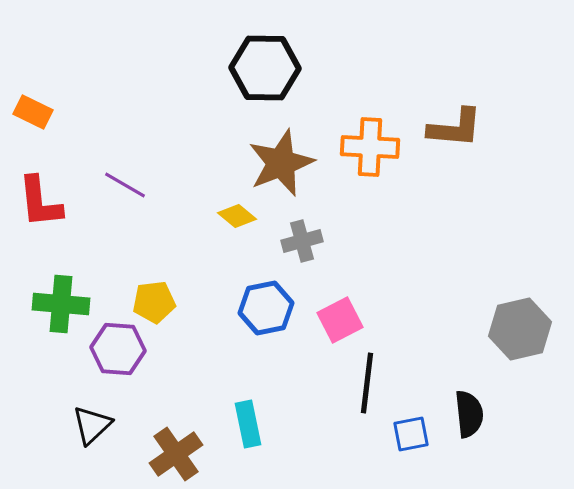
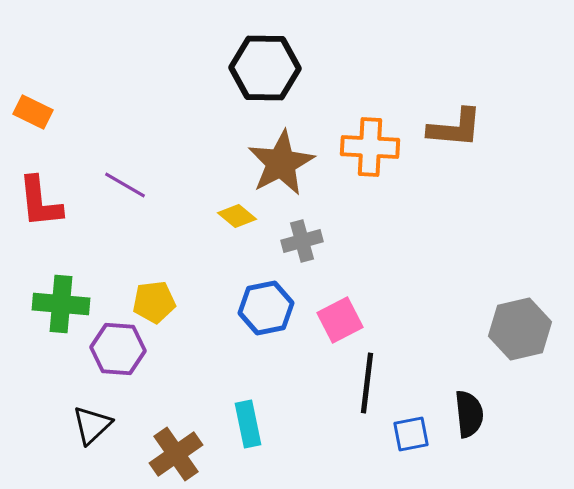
brown star: rotated 6 degrees counterclockwise
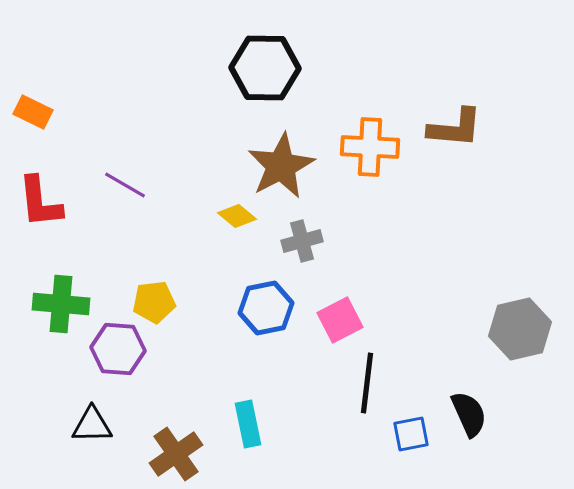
brown star: moved 3 px down
black semicircle: rotated 18 degrees counterclockwise
black triangle: rotated 42 degrees clockwise
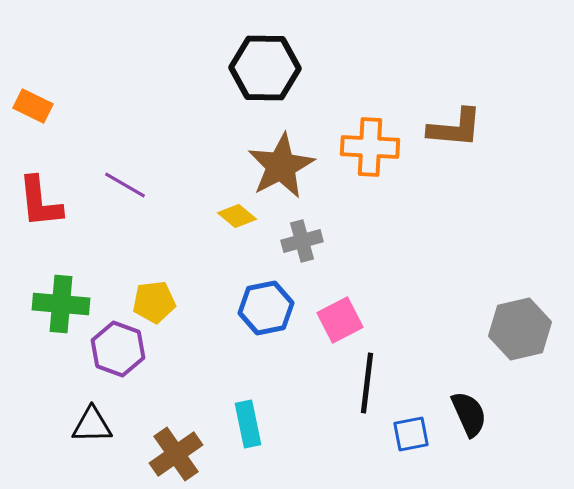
orange rectangle: moved 6 px up
purple hexagon: rotated 16 degrees clockwise
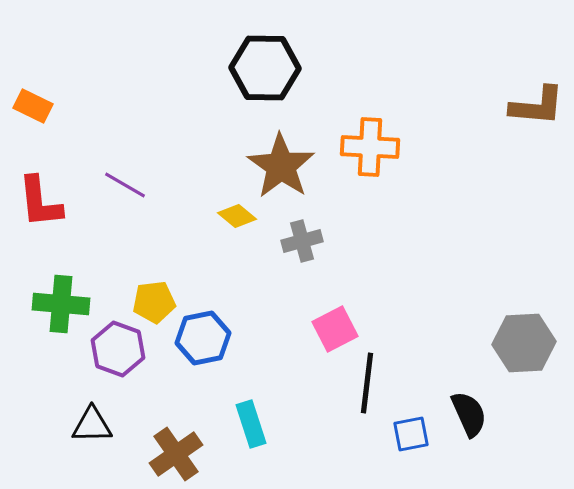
brown L-shape: moved 82 px right, 22 px up
brown star: rotated 10 degrees counterclockwise
blue hexagon: moved 63 px left, 30 px down
pink square: moved 5 px left, 9 px down
gray hexagon: moved 4 px right, 14 px down; rotated 10 degrees clockwise
cyan rectangle: moved 3 px right; rotated 6 degrees counterclockwise
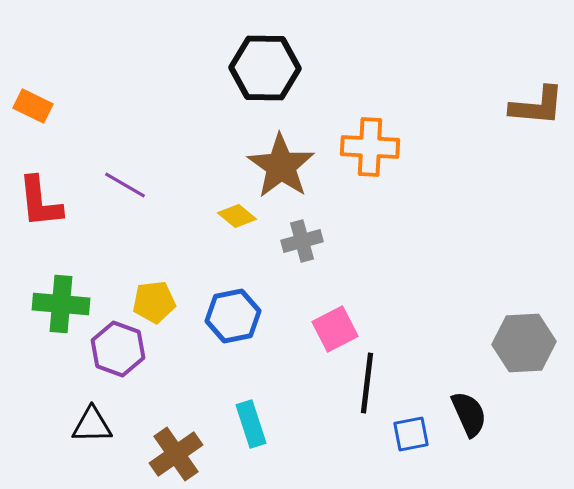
blue hexagon: moved 30 px right, 22 px up
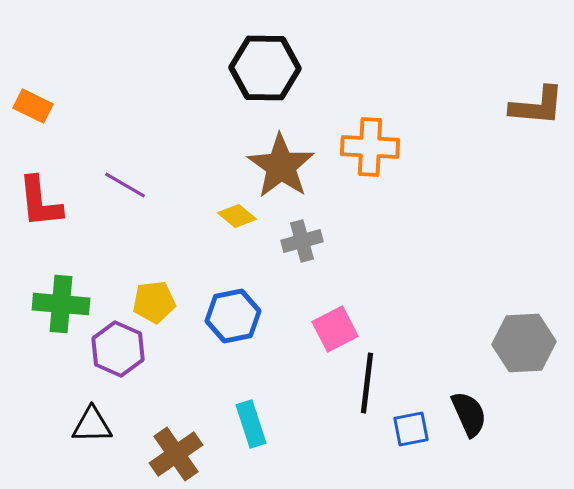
purple hexagon: rotated 4 degrees clockwise
blue square: moved 5 px up
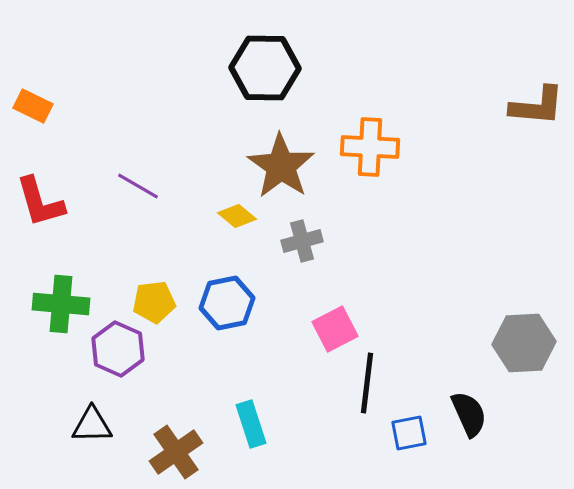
purple line: moved 13 px right, 1 px down
red L-shape: rotated 10 degrees counterclockwise
blue hexagon: moved 6 px left, 13 px up
blue square: moved 2 px left, 4 px down
brown cross: moved 2 px up
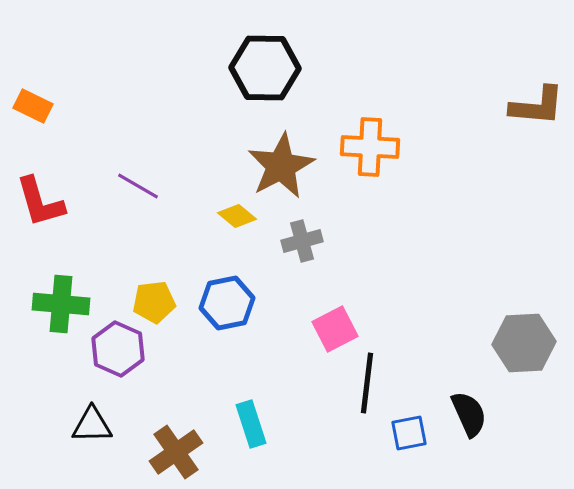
brown star: rotated 10 degrees clockwise
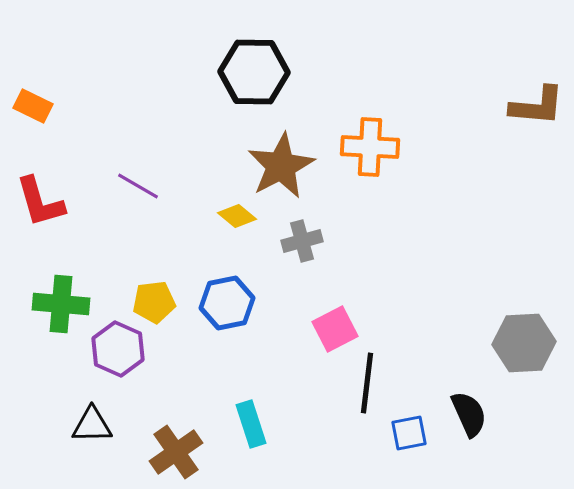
black hexagon: moved 11 px left, 4 px down
